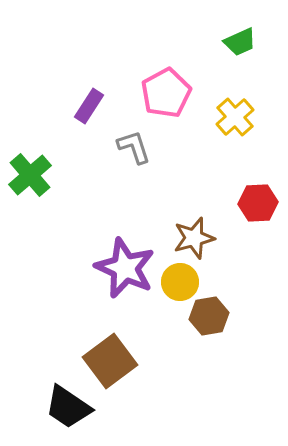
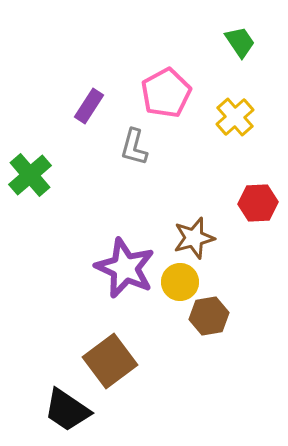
green trapezoid: rotated 100 degrees counterclockwise
gray L-shape: rotated 147 degrees counterclockwise
black trapezoid: moved 1 px left, 3 px down
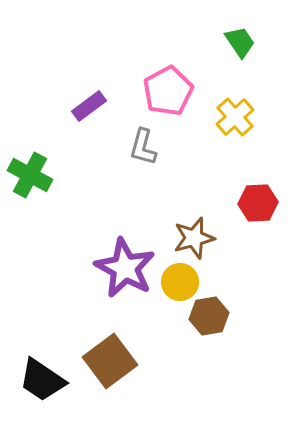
pink pentagon: moved 2 px right, 2 px up
purple rectangle: rotated 20 degrees clockwise
gray L-shape: moved 9 px right
green cross: rotated 21 degrees counterclockwise
purple star: rotated 4 degrees clockwise
black trapezoid: moved 25 px left, 30 px up
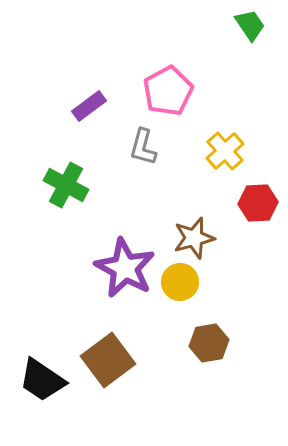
green trapezoid: moved 10 px right, 17 px up
yellow cross: moved 10 px left, 34 px down
green cross: moved 36 px right, 10 px down
brown hexagon: moved 27 px down
brown square: moved 2 px left, 1 px up
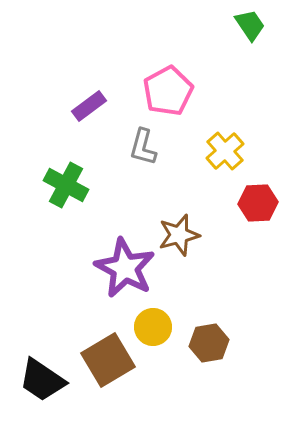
brown star: moved 15 px left, 3 px up
yellow circle: moved 27 px left, 45 px down
brown square: rotated 6 degrees clockwise
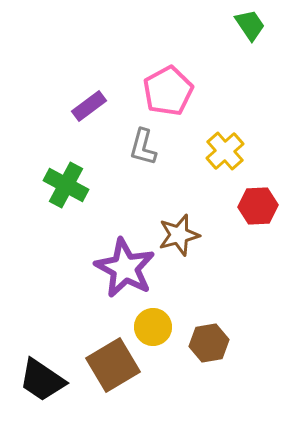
red hexagon: moved 3 px down
brown square: moved 5 px right, 5 px down
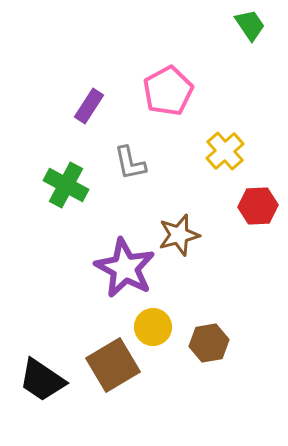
purple rectangle: rotated 20 degrees counterclockwise
gray L-shape: moved 13 px left, 16 px down; rotated 27 degrees counterclockwise
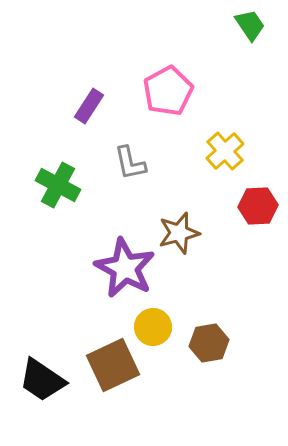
green cross: moved 8 px left
brown star: moved 2 px up
brown square: rotated 6 degrees clockwise
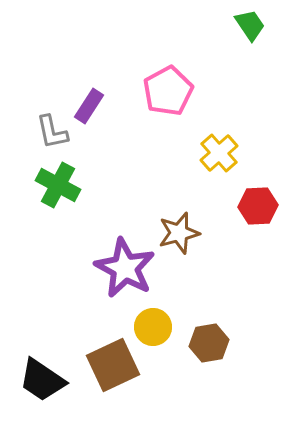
yellow cross: moved 6 px left, 2 px down
gray L-shape: moved 78 px left, 31 px up
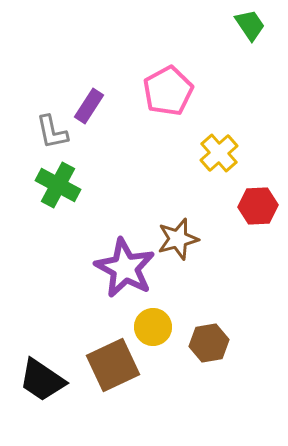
brown star: moved 1 px left, 6 px down
